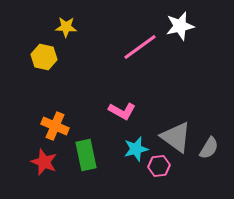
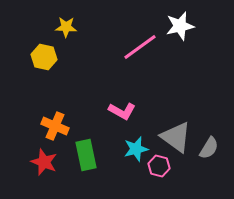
pink hexagon: rotated 20 degrees clockwise
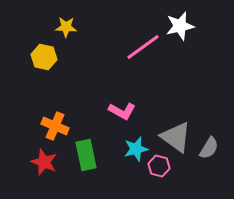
pink line: moved 3 px right
